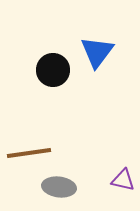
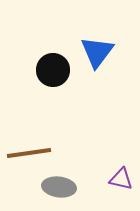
purple triangle: moved 2 px left, 1 px up
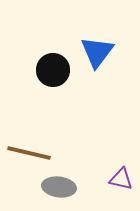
brown line: rotated 21 degrees clockwise
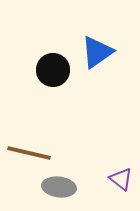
blue triangle: rotated 18 degrees clockwise
purple triangle: rotated 25 degrees clockwise
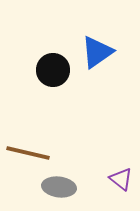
brown line: moved 1 px left
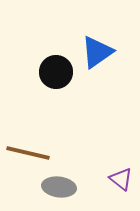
black circle: moved 3 px right, 2 px down
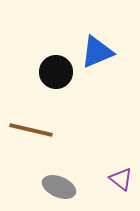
blue triangle: rotated 12 degrees clockwise
brown line: moved 3 px right, 23 px up
gray ellipse: rotated 16 degrees clockwise
